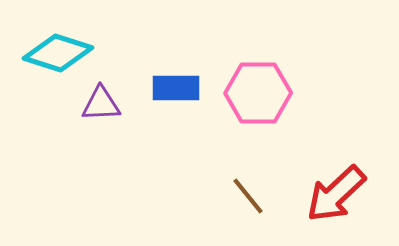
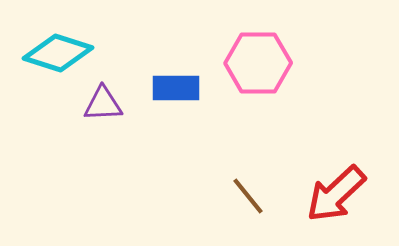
pink hexagon: moved 30 px up
purple triangle: moved 2 px right
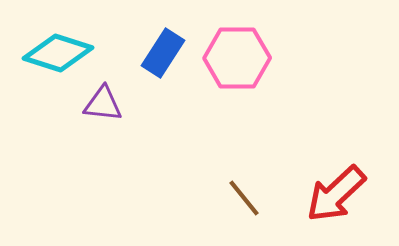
pink hexagon: moved 21 px left, 5 px up
blue rectangle: moved 13 px left, 35 px up; rotated 57 degrees counterclockwise
purple triangle: rotated 9 degrees clockwise
brown line: moved 4 px left, 2 px down
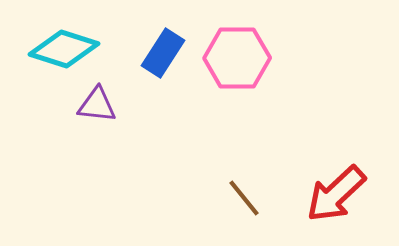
cyan diamond: moved 6 px right, 4 px up
purple triangle: moved 6 px left, 1 px down
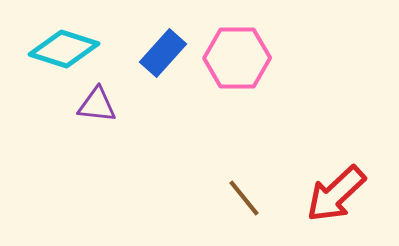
blue rectangle: rotated 9 degrees clockwise
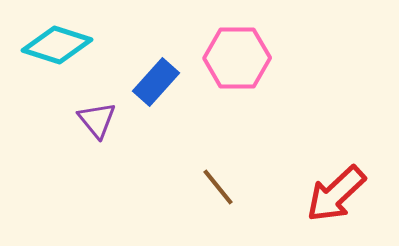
cyan diamond: moved 7 px left, 4 px up
blue rectangle: moved 7 px left, 29 px down
purple triangle: moved 15 px down; rotated 45 degrees clockwise
brown line: moved 26 px left, 11 px up
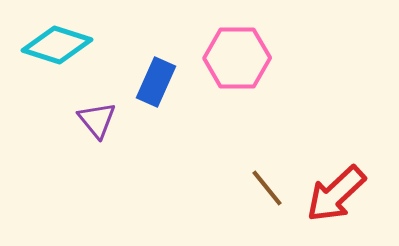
blue rectangle: rotated 18 degrees counterclockwise
brown line: moved 49 px right, 1 px down
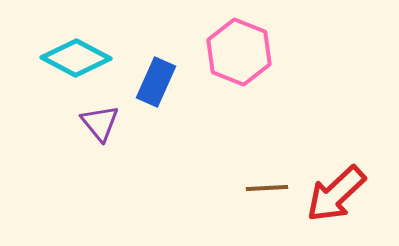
cyan diamond: moved 19 px right, 13 px down; rotated 10 degrees clockwise
pink hexagon: moved 2 px right, 6 px up; rotated 22 degrees clockwise
purple triangle: moved 3 px right, 3 px down
brown line: rotated 54 degrees counterclockwise
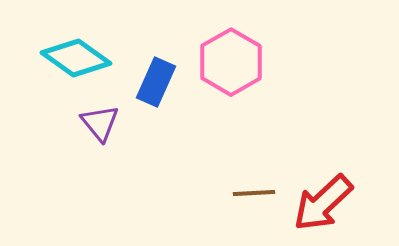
pink hexagon: moved 8 px left, 10 px down; rotated 8 degrees clockwise
cyan diamond: rotated 8 degrees clockwise
brown line: moved 13 px left, 5 px down
red arrow: moved 13 px left, 9 px down
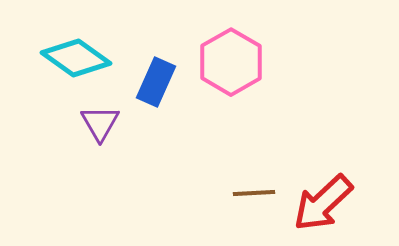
purple triangle: rotated 9 degrees clockwise
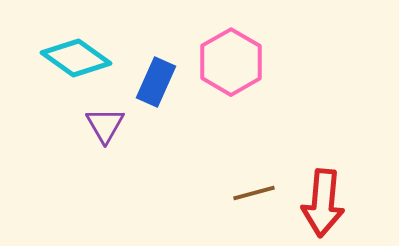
purple triangle: moved 5 px right, 2 px down
brown line: rotated 12 degrees counterclockwise
red arrow: rotated 42 degrees counterclockwise
